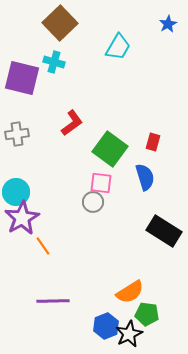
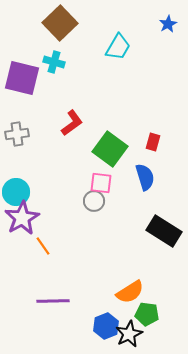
gray circle: moved 1 px right, 1 px up
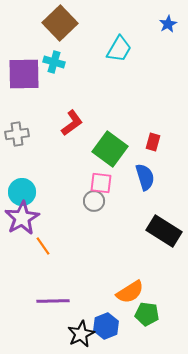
cyan trapezoid: moved 1 px right, 2 px down
purple square: moved 2 px right, 4 px up; rotated 15 degrees counterclockwise
cyan circle: moved 6 px right
black star: moved 48 px left
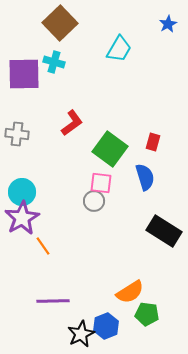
gray cross: rotated 15 degrees clockwise
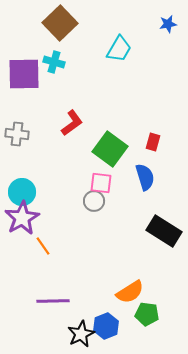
blue star: rotated 18 degrees clockwise
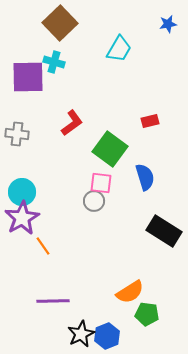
purple square: moved 4 px right, 3 px down
red rectangle: moved 3 px left, 21 px up; rotated 60 degrees clockwise
blue hexagon: moved 1 px right, 10 px down
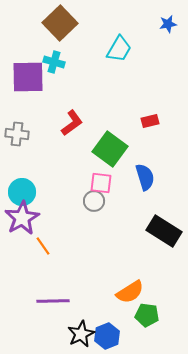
green pentagon: moved 1 px down
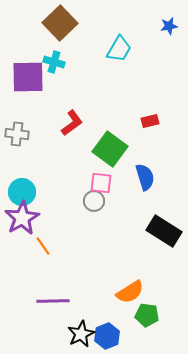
blue star: moved 1 px right, 2 px down
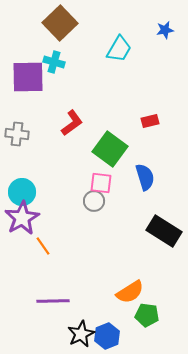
blue star: moved 4 px left, 4 px down
